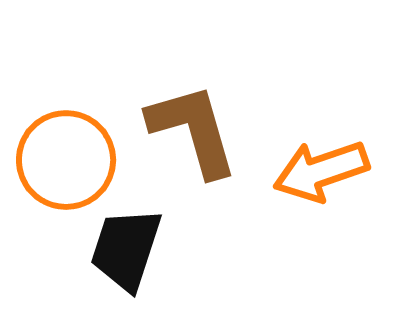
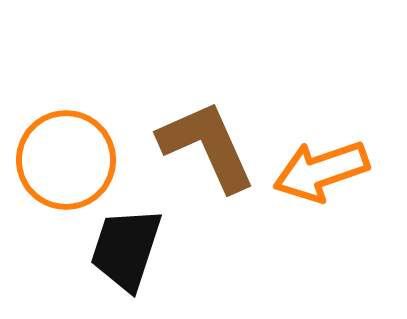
brown L-shape: moved 14 px right, 16 px down; rotated 8 degrees counterclockwise
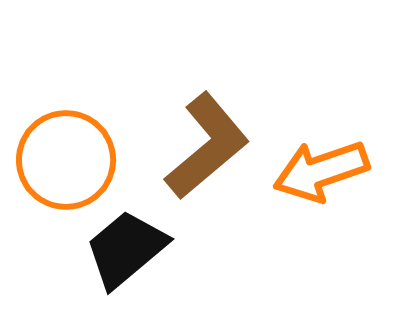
brown L-shape: rotated 74 degrees clockwise
black trapezoid: rotated 32 degrees clockwise
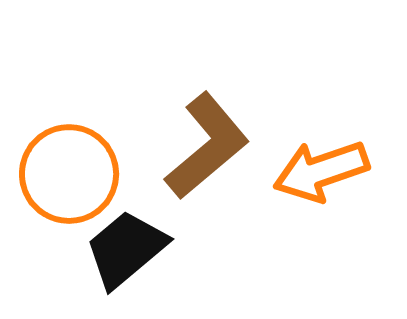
orange circle: moved 3 px right, 14 px down
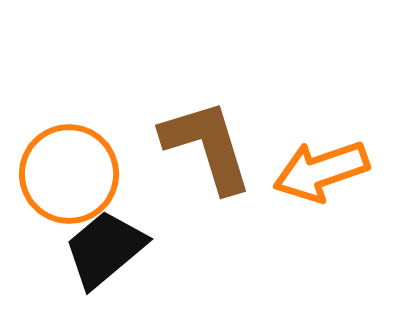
brown L-shape: rotated 67 degrees counterclockwise
black trapezoid: moved 21 px left
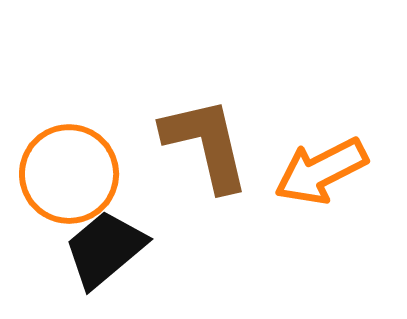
brown L-shape: moved 1 px left, 2 px up; rotated 4 degrees clockwise
orange arrow: rotated 8 degrees counterclockwise
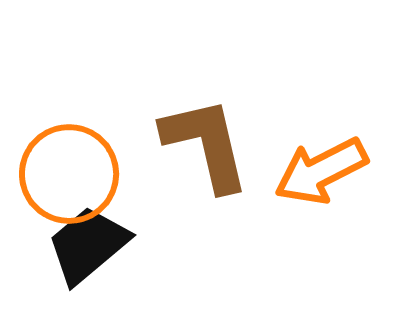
black trapezoid: moved 17 px left, 4 px up
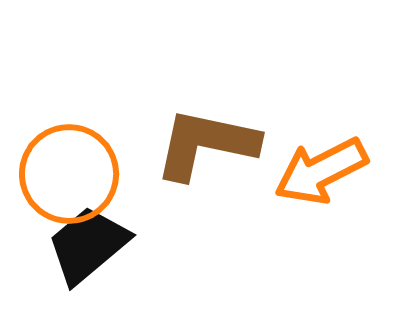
brown L-shape: rotated 65 degrees counterclockwise
